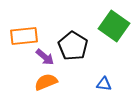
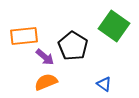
blue triangle: rotated 28 degrees clockwise
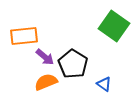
black pentagon: moved 18 px down
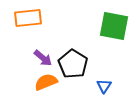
green square: rotated 24 degrees counterclockwise
orange rectangle: moved 4 px right, 18 px up
purple arrow: moved 2 px left, 1 px down
blue triangle: moved 2 px down; rotated 28 degrees clockwise
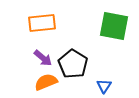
orange rectangle: moved 14 px right, 5 px down
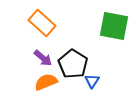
orange rectangle: rotated 48 degrees clockwise
blue triangle: moved 12 px left, 5 px up
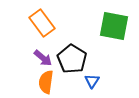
orange rectangle: rotated 12 degrees clockwise
black pentagon: moved 1 px left, 5 px up
orange semicircle: rotated 60 degrees counterclockwise
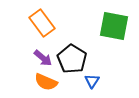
orange semicircle: rotated 75 degrees counterclockwise
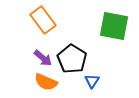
orange rectangle: moved 1 px right, 3 px up
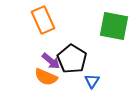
orange rectangle: rotated 12 degrees clockwise
purple arrow: moved 8 px right, 3 px down
orange semicircle: moved 5 px up
